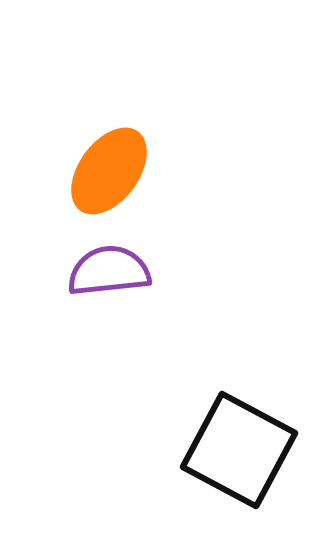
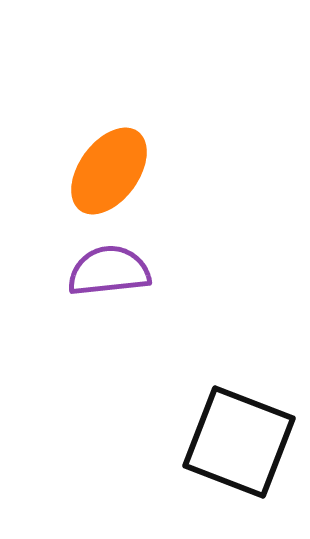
black square: moved 8 px up; rotated 7 degrees counterclockwise
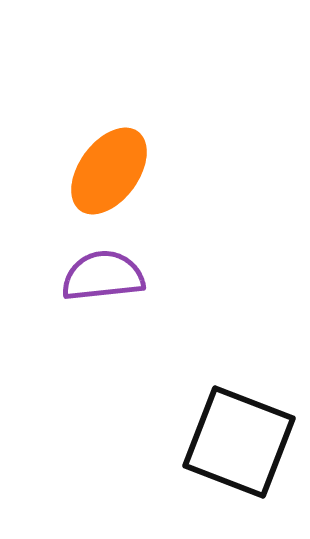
purple semicircle: moved 6 px left, 5 px down
